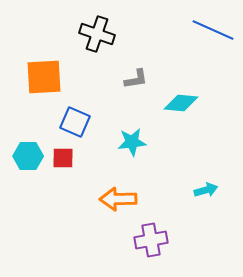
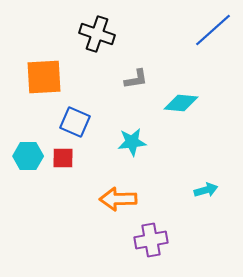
blue line: rotated 66 degrees counterclockwise
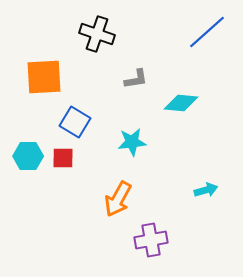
blue line: moved 6 px left, 2 px down
blue square: rotated 8 degrees clockwise
orange arrow: rotated 60 degrees counterclockwise
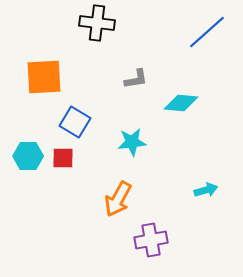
black cross: moved 11 px up; rotated 12 degrees counterclockwise
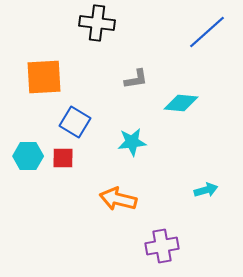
orange arrow: rotated 75 degrees clockwise
purple cross: moved 11 px right, 6 px down
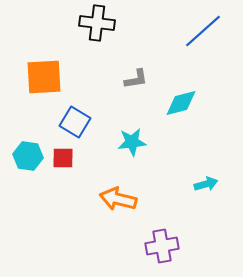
blue line: moved 4 px left, 1 px up
cyan diamond: rotated 20 degrees counterclockwise
cyan hexagon: rotated 8 degrees clockwise
cyan arrow: moved 6 px up
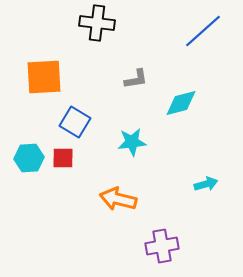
cyan hexagon: moved 1 px right, 2 px down; rotated 12 degrees counterclockwise
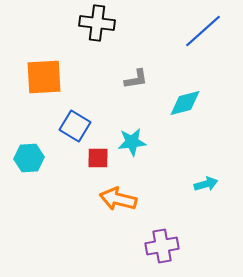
cyan diamond: moved 4 px right
blue square: moved 4 px down
red square: moved 35 px right
